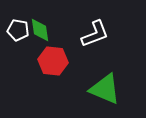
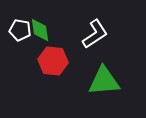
white pentagon: moved 2 px right
white L-shape: rotated 12 degrees counterclockwise
green triangle: moved 1 px left, 8 px up; rotated 28 degrees counterclockwise
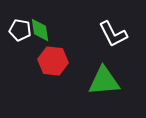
white L-shape: moved 18 px right; rotated 96 degrees clockwise
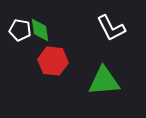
white L-shape: moved 2 px left, 6 px up
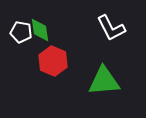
white pentagon: moved 1 px right, 2 px down
red hexagon: rotated 16 degrees clockwise
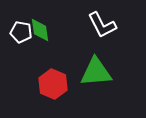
white L-shape: moved 9 px left, 3 px up
red hexagon: moved 23 px down
green triangle: moved 8 px left, 9 px up
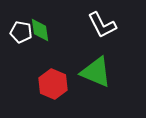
green triangle: rotated 28 degrees clockwise
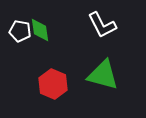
white pentagon: moved 1 px left, 1 px up
green triangle: moved 7 px right, 3 px down; rotated 8 degrees counterclockwise
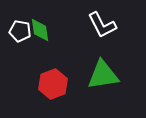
green triangle: rotated 24 degrees counterclockwise
red hexagon: rotated 16 degrees clockwise
